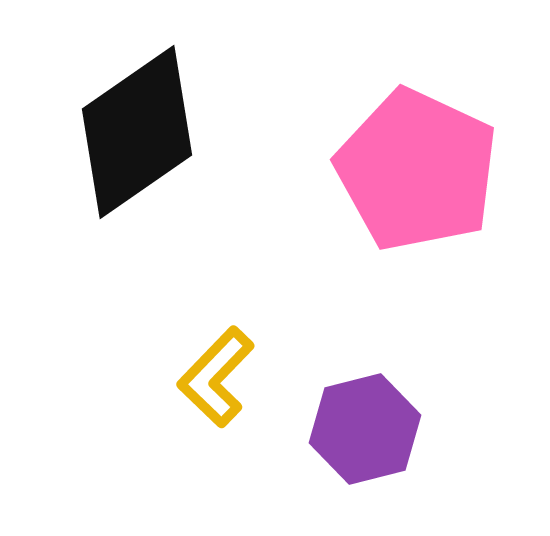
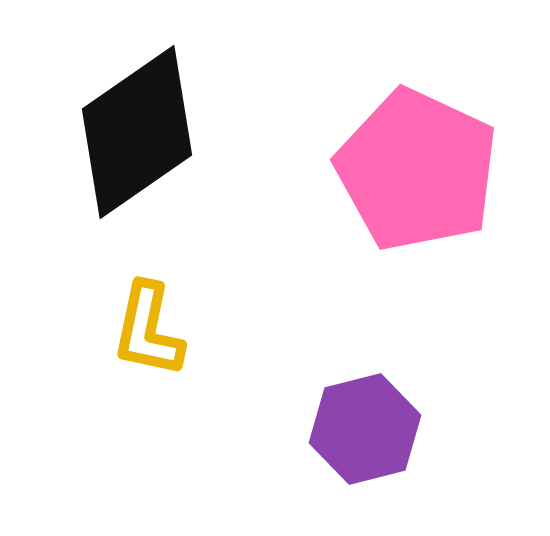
yellow L-shape: moved 68 px left, 47 px up; rotated 32 degrees counterclockwise
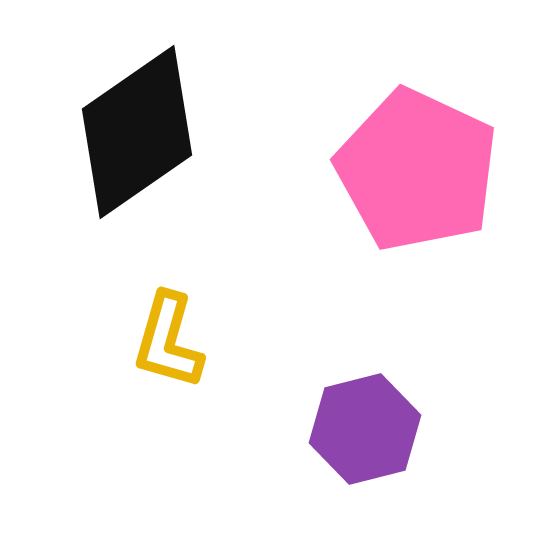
yellow L-shape: moved 20 px right, 11 px down; rotated 4 degrees clockwise
